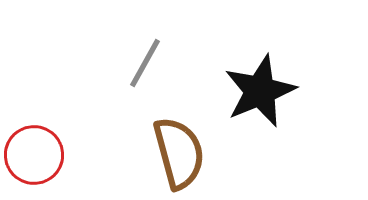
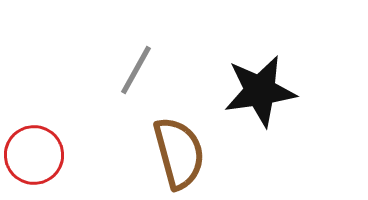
gray line: moved 9 px left, 7 px down
black star: rotated 14 degrees clockwise
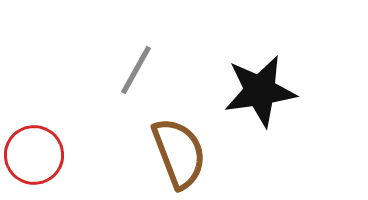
brown semicircle: rotated 6 degrees counterclockwise
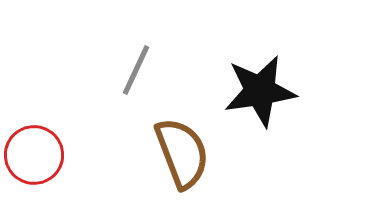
gray line: rotated 4 degrees counterclockwise
brown semicircle: moved 3 px right
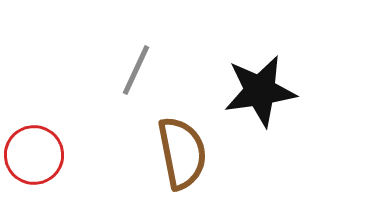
brown semicircle: rotated 10 degrees clockwise
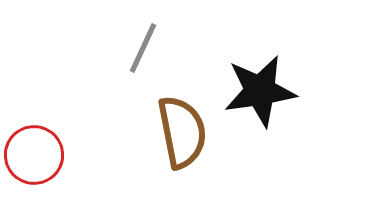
gray line: moved 7 px right, 22 px up
brown semicircle: moved 21 px up
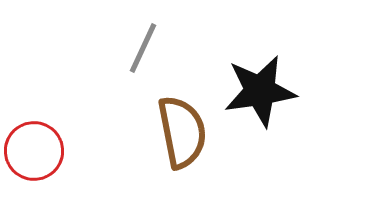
red circle: moved 4 px up
